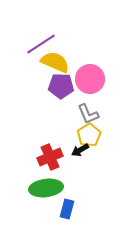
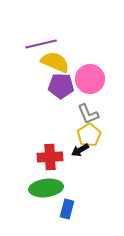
purple line: rotated 20 degrees clockwise
red cross: rotated 20 degrees clockwise
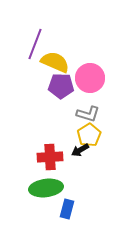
purple line: moved 6 px left; rotated 56 degrees counterclockwise
pink circle: moved 1 px up
gray L-shape: rotated 50 degrees counterclockwise
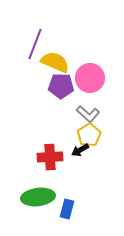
gray L-shape: rotated 25 degrees clockwise
green ellipse: moved 8 px left, 9 px down
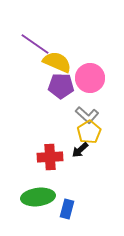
purple line: rotated 76 degrees counterclockwise
yellow semicircle: moved 2 px right
gray L-shape: moved 1 px left, 1 px down
yellow pentagon: moved 3 px up
black arrow: rotated 12 degrees counterclockwise
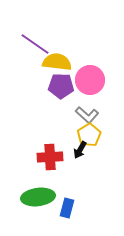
yellow semicircle: rotated 16 degrees counterclockwise
pink circle: moved 2 px down
yellow pentagon: moved 3 px down
black arrow: rotated 18 degrees counterclockwise
blue rectangle: moved 1 px up
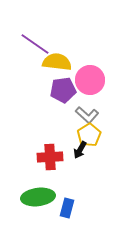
purple pentagon: moved 2 px right, 4 px down; rotated 10 degrees counterclockwise
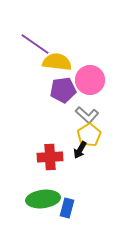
green ellipse: moved 5 px right, 2 px down
